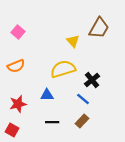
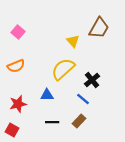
yellow semicircle: rotated 25 degrees counterclockwise
brown rectangle: moved 3 px left
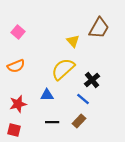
red square: moved 2 px right; rotated 16 degrees counterclockwise
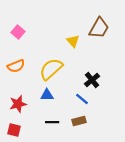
yellow semicircle: moved 12 px left
blue line: moved 1 px left
brown rectangle: rotated 32 degrees clockwise
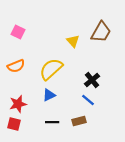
brown trapezoid: moved 2 px right, 4 px down
pink square: rotated 16 degrees counterclockwise
blue triangle: moved 2 px right; rotated 24 degrees counterclockwise
blue line: moved 6 px right, 1 px down
red square: moved 6 px up
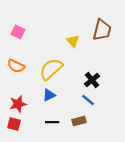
brown trapezoid: moved 1 px right, 2 px up; rotated 15 degrees counterclockwise
orange semicircle: rotated 48 degrees clockwise
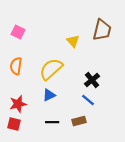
orange semicircle: rotated 72 degrees clockwise
